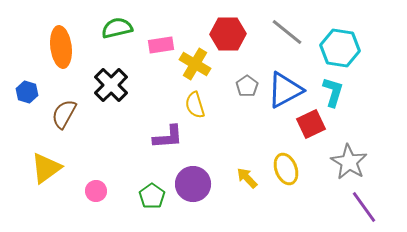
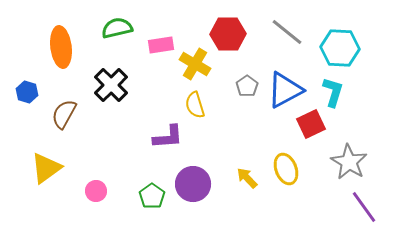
cyan hexagon: rotated 6 degrees counterclockwise
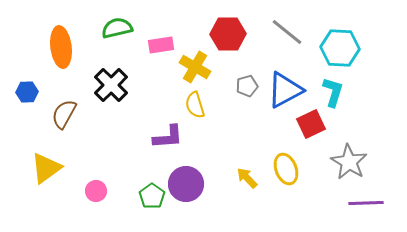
yellow cross: moved 3 px down
gray pentagon: rotated 20 degrees clockwise
blue hexagon: rotated 20 degrees counterclockwise
purple circle: moved 7 px left
purple line: moved 2 px right, 4 px up; rotated 56 degrees counterclockwise
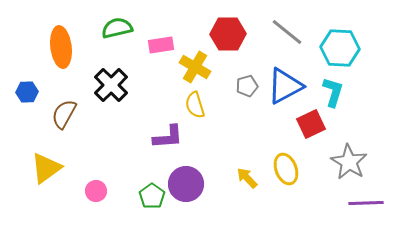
blue triangle: moved 4 px up
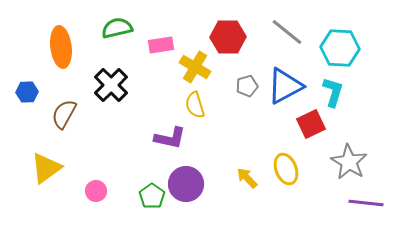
red hexagon: moved 3 px down
purple L-shape: moved 2 px right, 1 px down; rotated 16 degrees clockwise
purple line: rotated 8 degrees clockwise
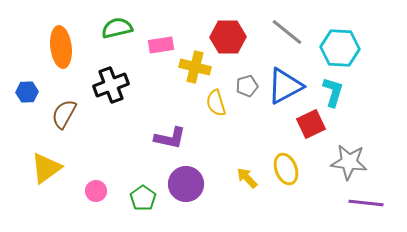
yellow cross: rotated 16 degrees counterclockwise
black cross: rotated 24 degrees clockwise
yellow semicircle: moved 21 px right, 2 px up
gray star: rotated 24 degrees counterclockwise
green pentagon: moved 9 px left, 2 px down
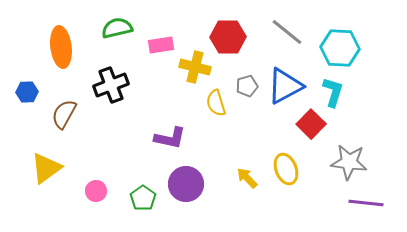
red square: rotated 20 degrees counterclockwise
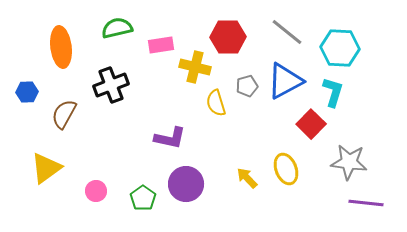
blue triangle: moved 5 px up
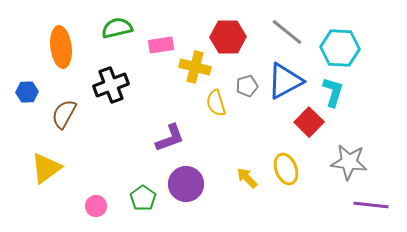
red square: moved 2 px left, 2 px up
purple L-shape: rotated 32 degrees counterclockwise
pink circle: moved 15 px down
purple line: moved 5 px right, 2 px down
